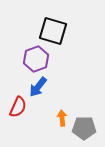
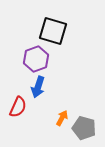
blue arrow: rotated 20 degrees counterclockwise
orange arrow: rotated 35 degrees clockwise
gray pentagon: rotated 15 degrees clockwise
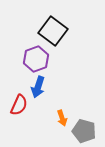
black square: rotated 20 degrees clockwise
red semicircle: moved 1 px right, 2 px up
orange arrow: rotated 133 degrees clockwise
gray pentagon: moved 3 px down
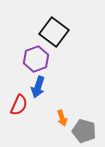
black square: moved 1 px right, 1 px down
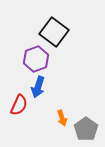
gray pentagon: moved 2 px right, 2 px up; rotated 20 degrees clockwise
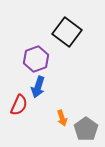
black square: moved 13 px right
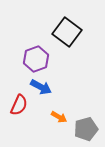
blue arrow: moved 3 px right; rotated 80 degrees counterclockwise
orange arrow: moved 3 px left, 1 px up; rotated 42 degrees counterclockwise
gray pentagon: rotated 20 degrees clockwise
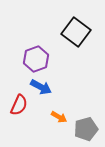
black square: moved 9 px right
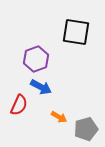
black square: rotated 28 degrees counterclockwise
